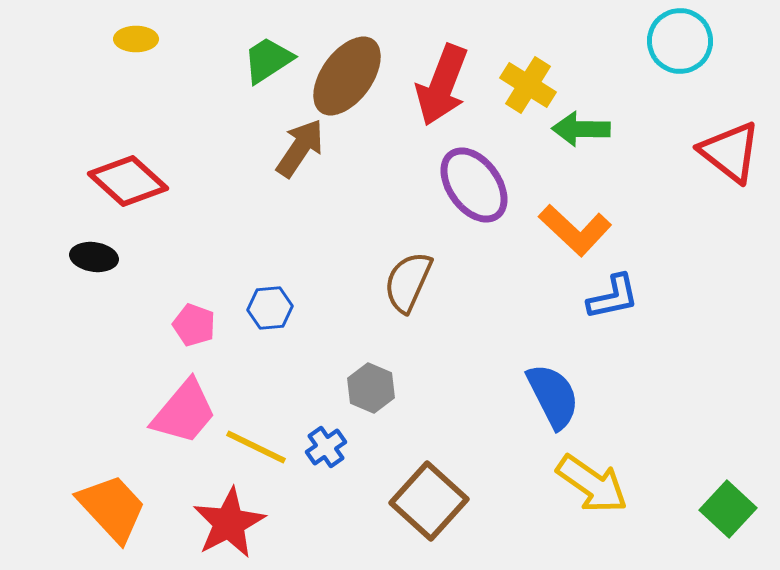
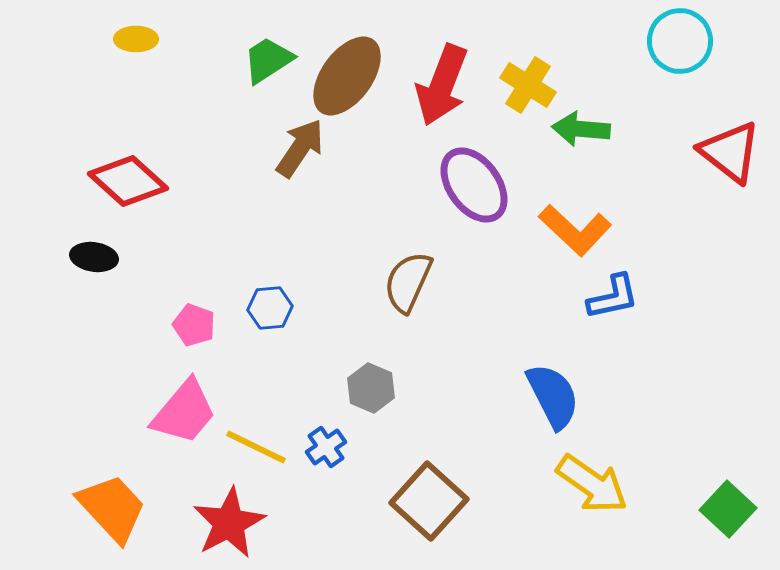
green arrow: rotated 4 degrees clockwise
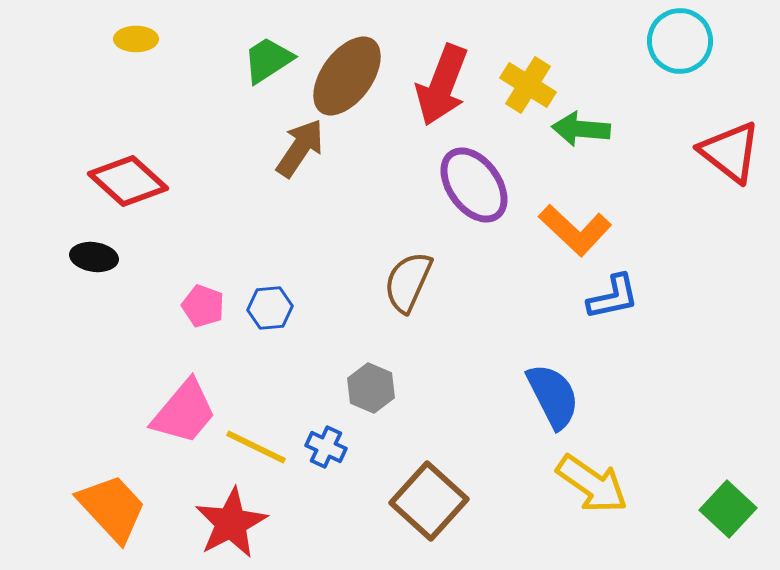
pink pentagon: moved 9 px right, 19 px up
blue cross: rotated 30 degrees counterclockwise
red star: moved 2 px right
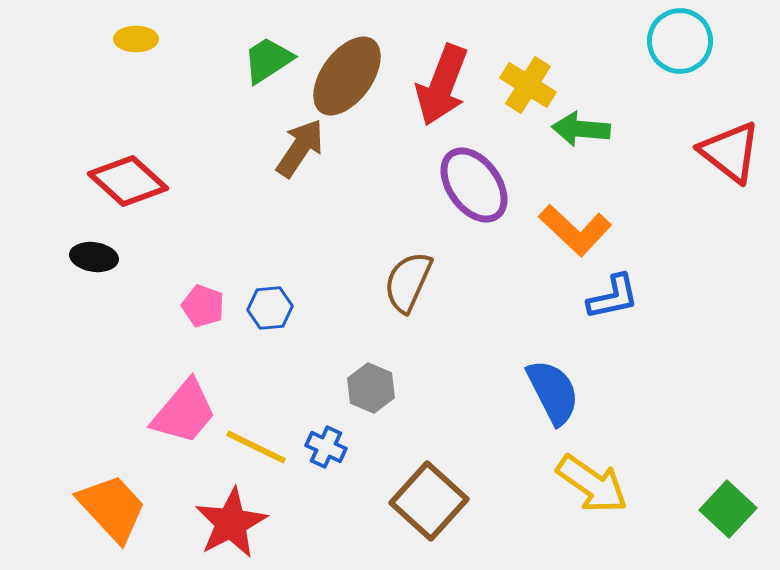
blue semicircle: moved 4 px up
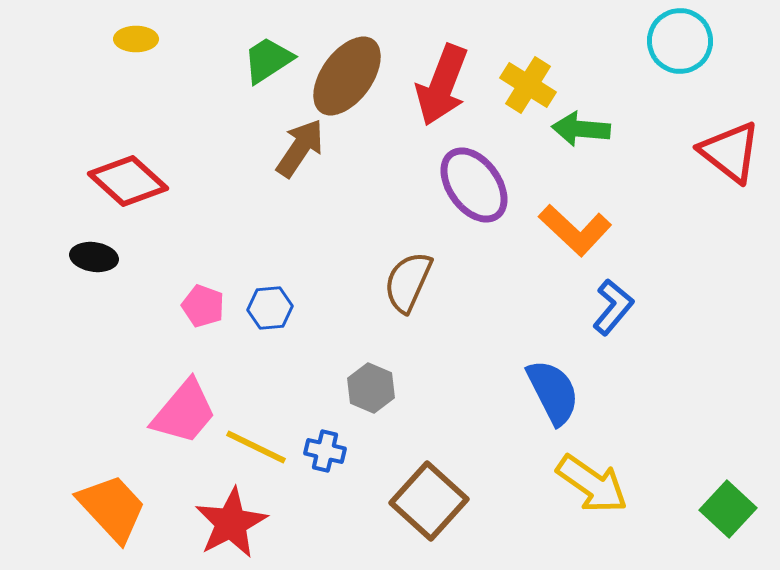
blue L-shape: moved 10 px down; rotated 38 degrees counterclockwise
blue cross: moved 1 px left, 4 px down; rotated 12 degrees counterclockwise
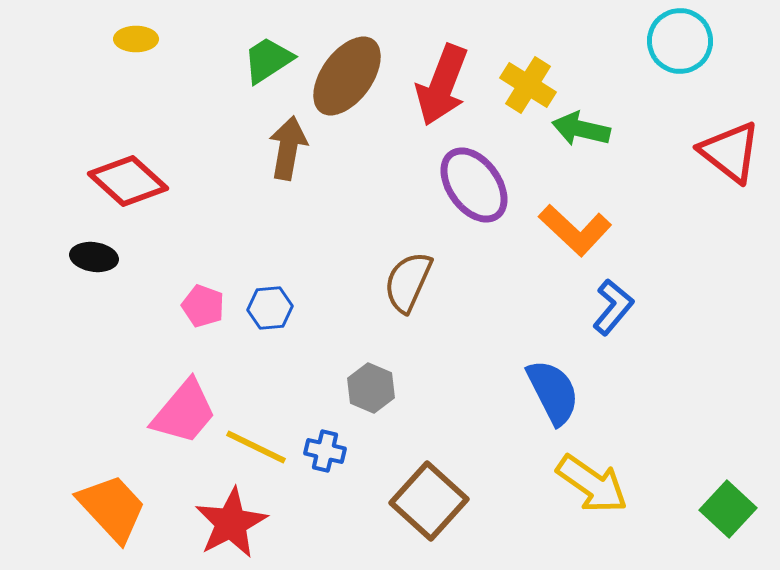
green arrow: rotated 8 degrees clockwise
brown arrow: moved 12 px left; rotated 24 degrees counterclockwise
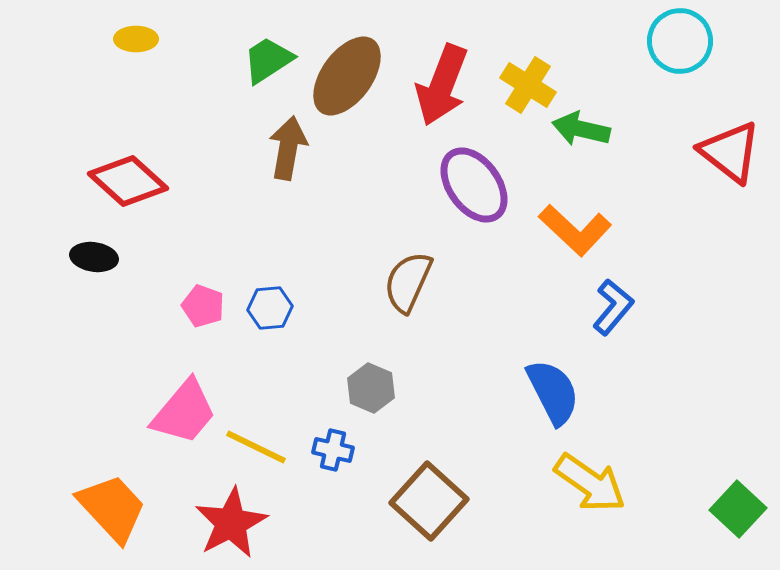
blue cross: moved 8 px right, 1 px up
yellow arrow: moved 2 px left, 1 px up
green square: moved 10 px right
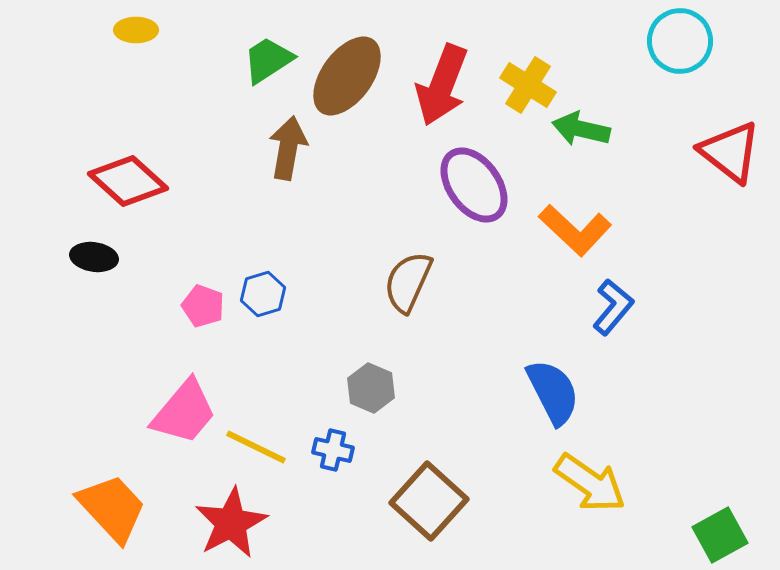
yellow ellipse: moved 9 px up
blue hexagon: moved 7 px left, 14 px up; rotated 12 degrees counterclockwise
green square: moved 18 px left, 26 px down; rotated 18 degrees clockwise
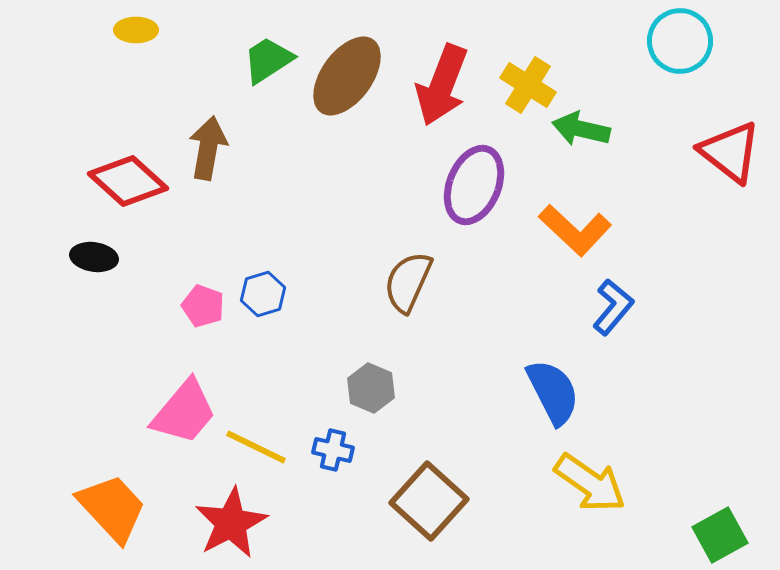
brown arrow: moved 80 px left
purple ellipse: rotated 58 degrees clockwise
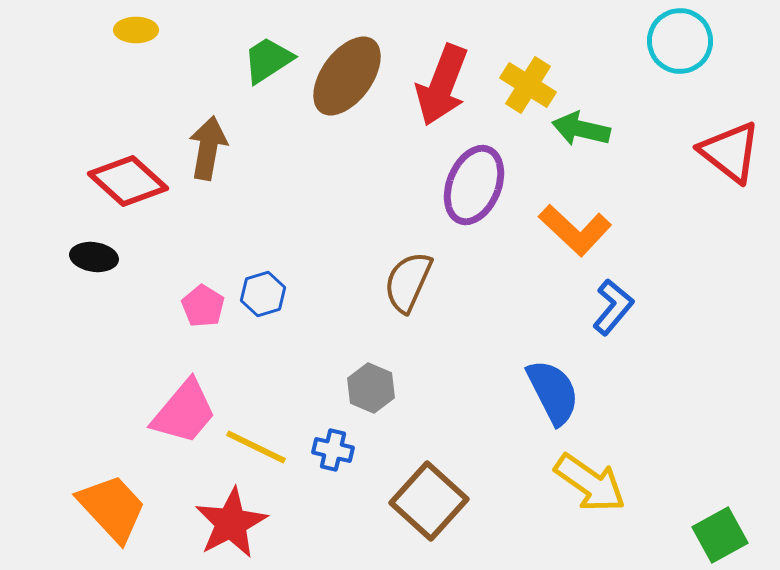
pink pentagon: rotated 12 degrees clockwise
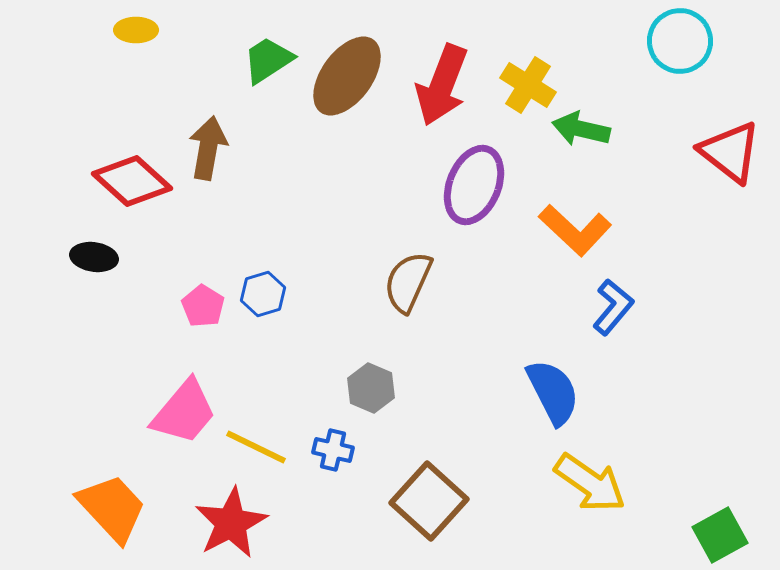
red diamond: moved 4 px right
